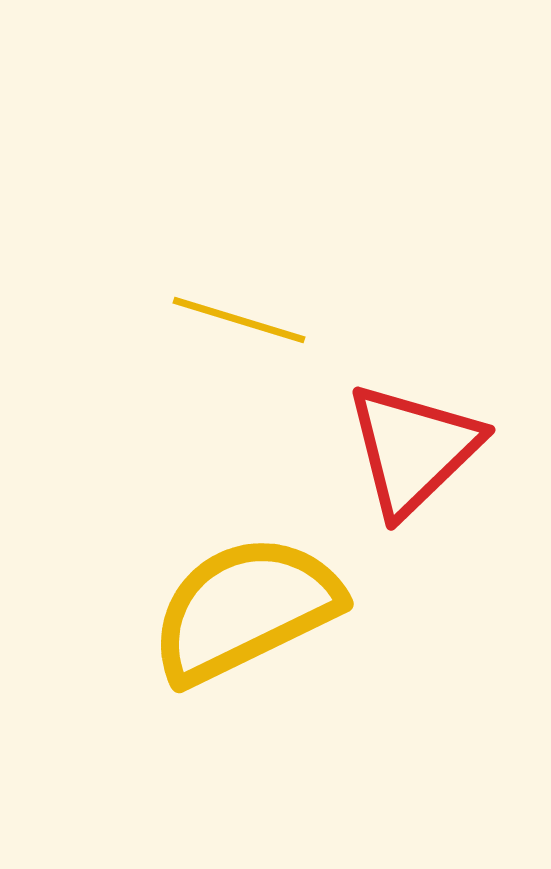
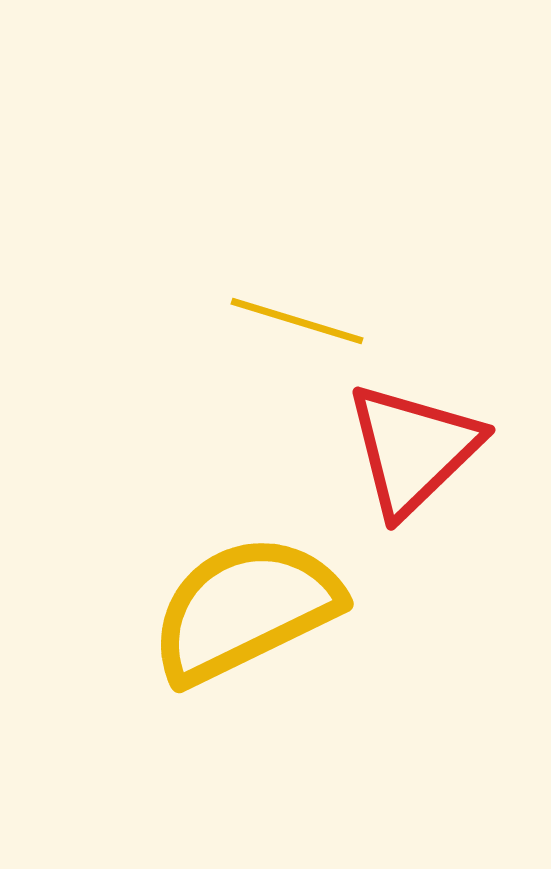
yellow line: moved 58 px right, 1 px down
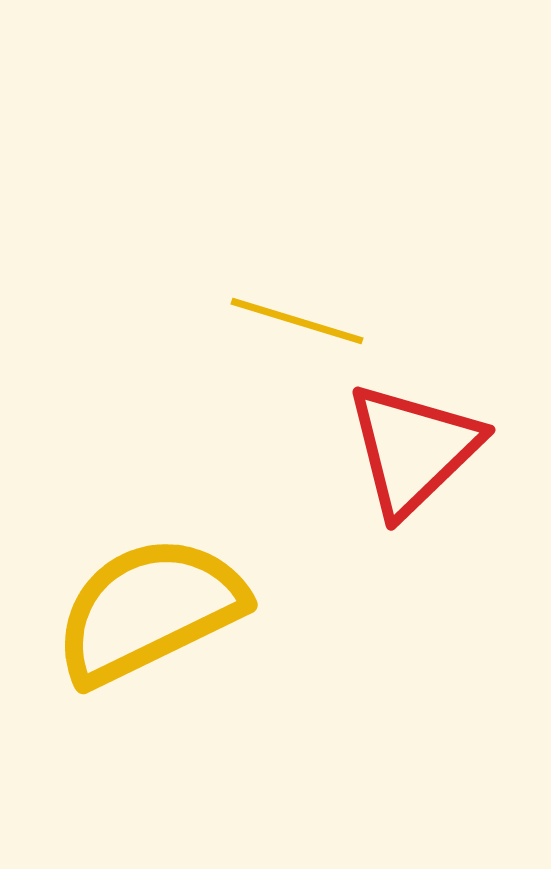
yellow semicircle: moved 96 px left, 1 px down
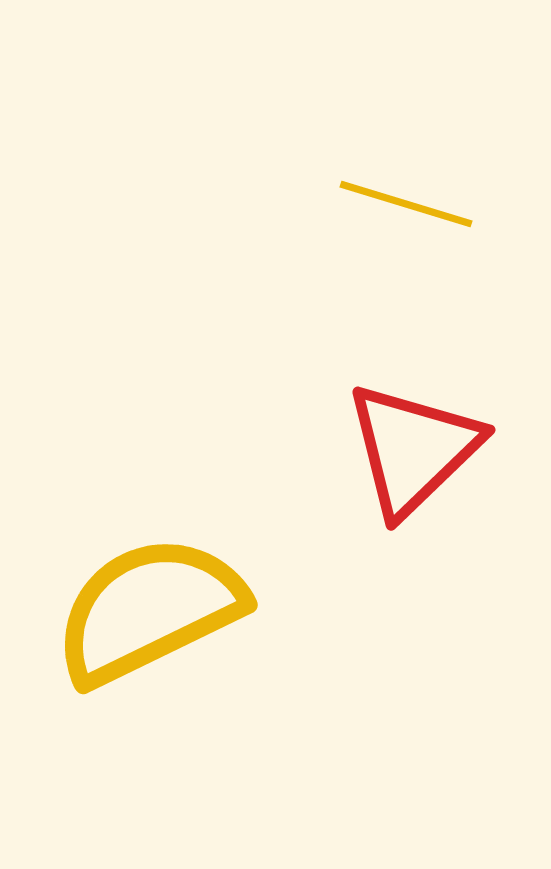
yellow line: moved 109 px right, 117 px up
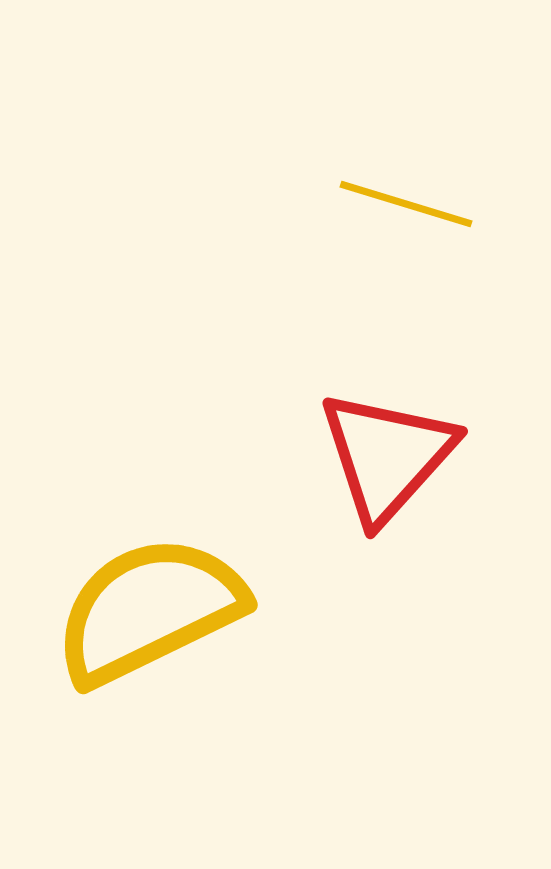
red triangle: moved 26 px left, 7 px down; rotated 4 degrees counterclockwise
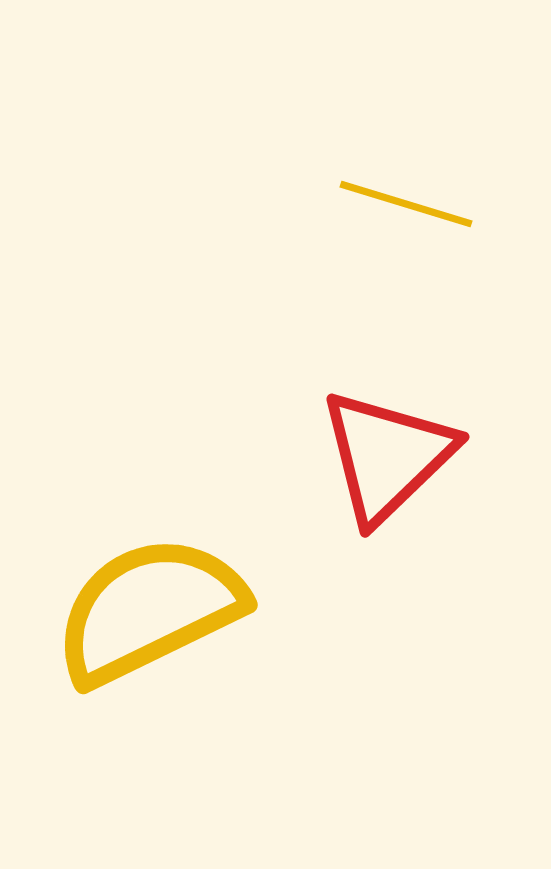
red triangle: rotated 4 degrees clockwise
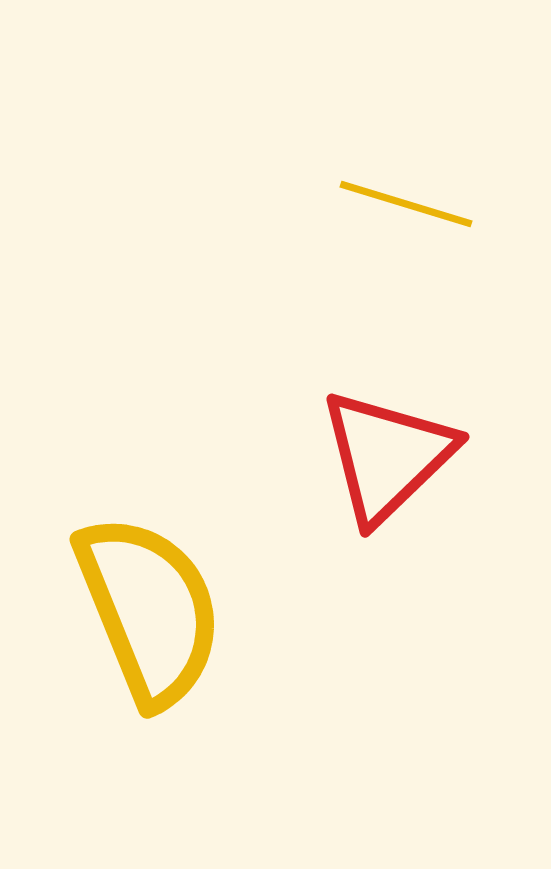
yellow semicircle: rotated 94 degrees clockwise
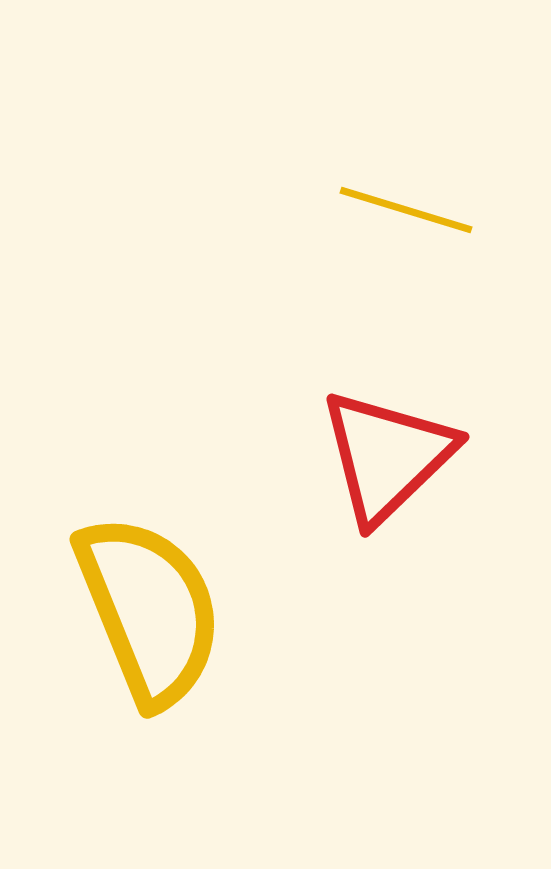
yellow line: moved 6 px down
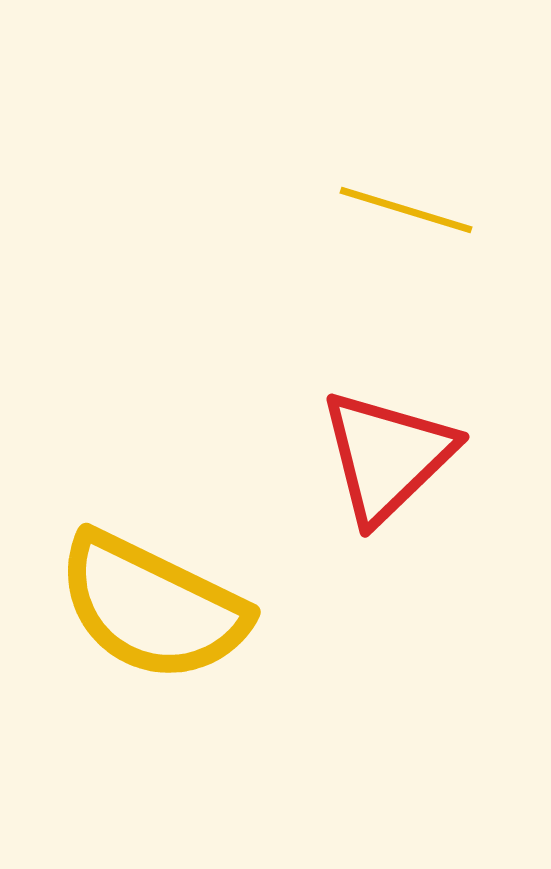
yellow semicircle: moved 3 px right, 3 px up; rotated 138 degrees clockwise
